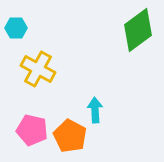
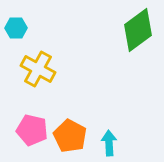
cyan arrow: moved 14 px right, 33 px down
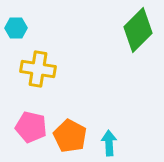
green diamond: rotated 9 degrees counterclockwise
yellow cross: rotated 20 degrees counterclockwise
pink pentagon: moved 1 px left, 3 px up
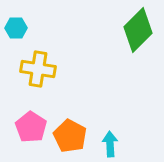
pink pentagon: rotated 20 degrees clockwise
cyan arrow: moved 1 px right, 1 px down
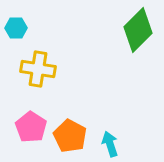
cyan arrow: rotated 15 degrees counterclockwise
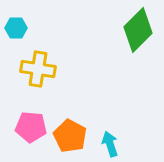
pink pentagon: rotated 28 degrees counterclockwise
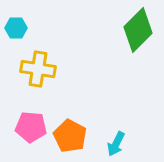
cyan arrow: moved 6 px right; rotated 135 degrees counterclockwise
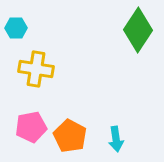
green diamond: rotated 12 degrees counterclockwise
yellow cross: moved 2 px left
pink pentagon: rotated 16 degrees counterclockwise
cyan arrow: moved 5 px up; rotated 35 degrees counterclockwise
